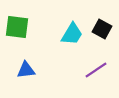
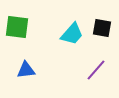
black square: moved 1 px up; rotated 18 degrees counterclockwise
cyan trapezoid: rotated 10 degrees clockwise
purple line: rotated 15 degrees counterclockwise
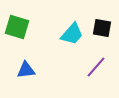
green square: rotated 10 degrees clockwise
purple line: moved 3 px up
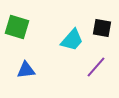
cyan trapezoid: moved 6 px down
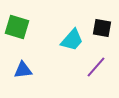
blue triangle: moved 3 px left
